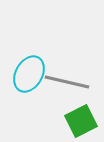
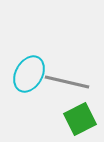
green square: moved 1 px left, 2 px up
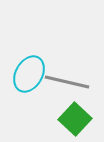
green square: moved 5 px left; rotated 20 degrees counterclockwise
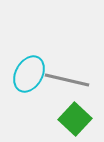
gray line: moved 2 px up
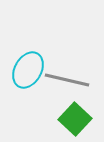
cyan ellipse: moved 1 px left, 4 px up
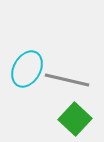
cyan ellipse: moved 1 px left, 1 px up
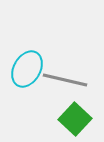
gray line: moved 2 px left
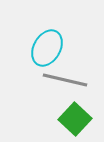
cyan ellipse: moved 20 px right, 21 px up
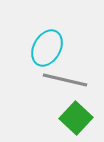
green square: moved 1 px right, 1 px up
